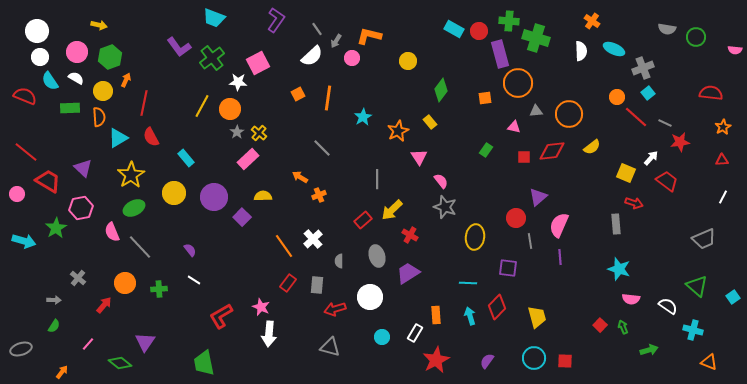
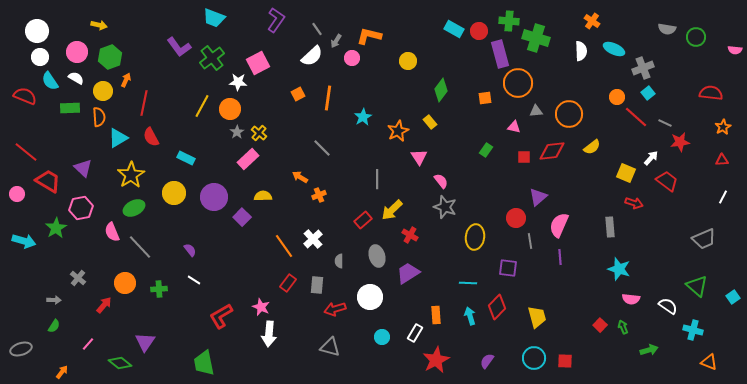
cyan rectangle at (186, 158): rotated 24 degrees counterclockwise
gray rectangle at (616, 224): moved 6 px left, 3 px down
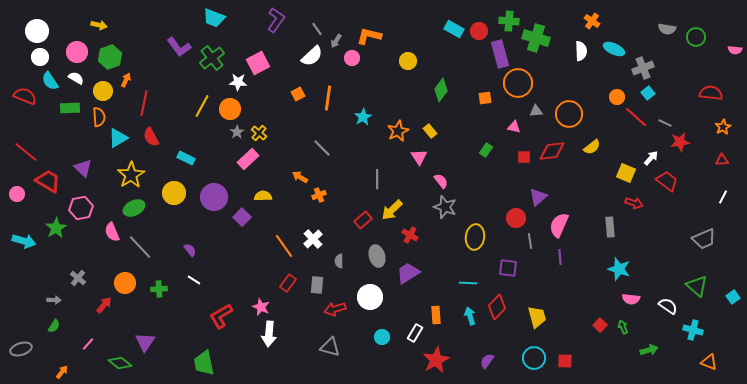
yellow rectangle at (430, 122): moved 9 px down
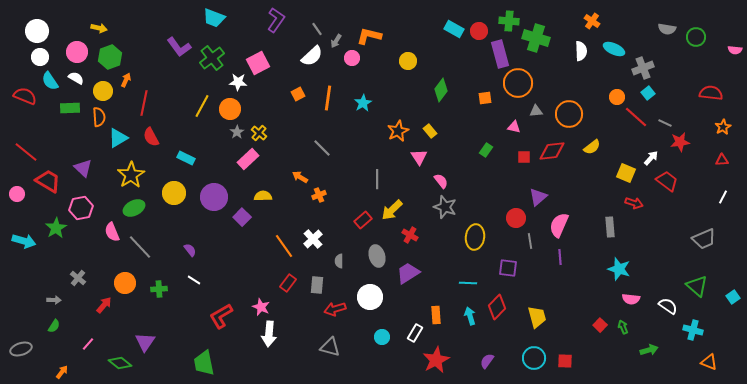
yellow arrow at (99, 25): moved 3 px down
cyan star at (363, 117): moved 14 px up
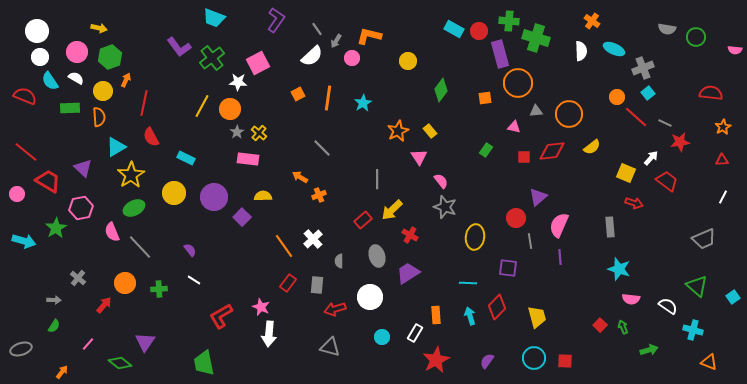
cyan triangle at (118, 138): moved 2 px left, 9 px down
pink rectangle at (248, 159): rotated 50 degrees clockwise
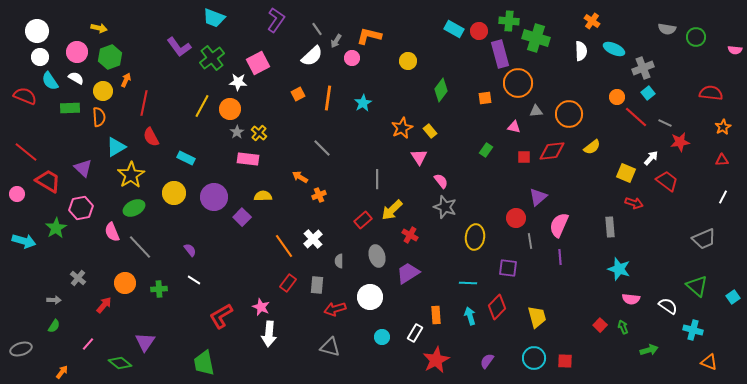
orange star at (398, 131): moved 4 px right, 3 px up
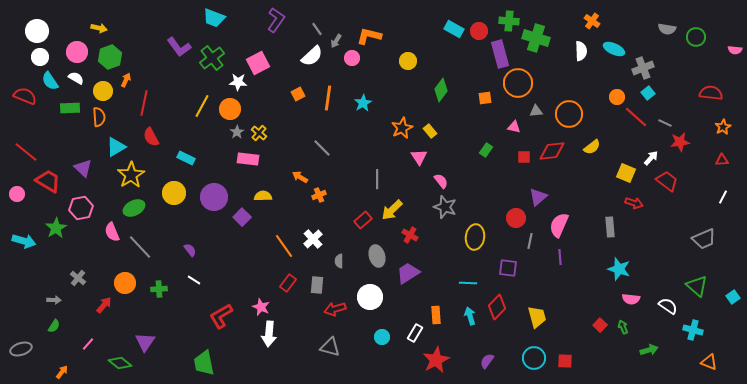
gray line at (530, 241): rotated 21 degrees clockwise
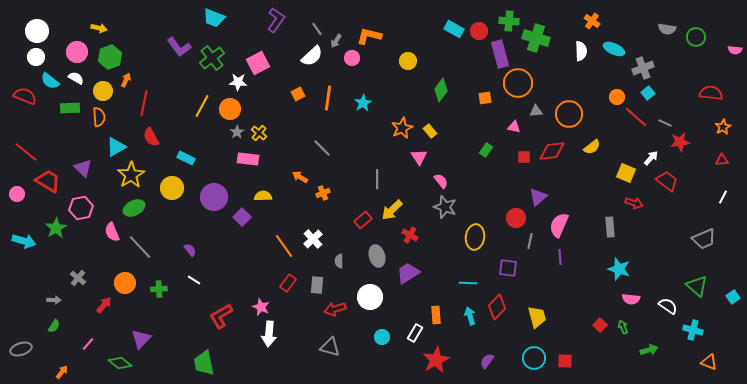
white circle at (40, 57): moved 4 px left
cyan semicircle at (50, 81): rotated 18 degrees counterclockwise
yellow circle at (174, 193): moved 2 px left, 5 px up
orange cross at (319, 195): moved 4 px right, 2 px up
purple triangle at (145, 342): moved 4 px left, 3 px up; rotated 10 degrees clockwise
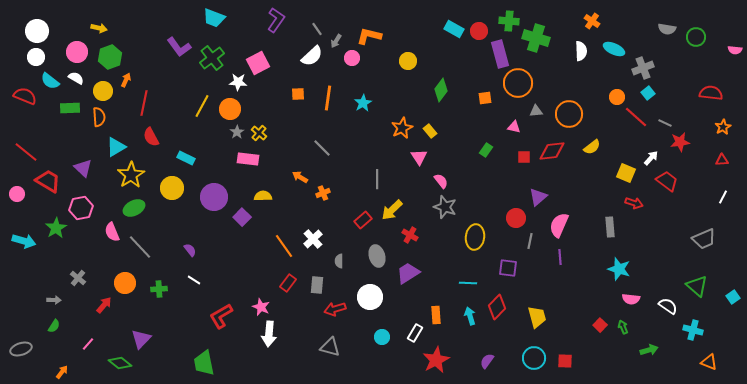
orange square at (298, 94): rotated 24 degrees clockwise
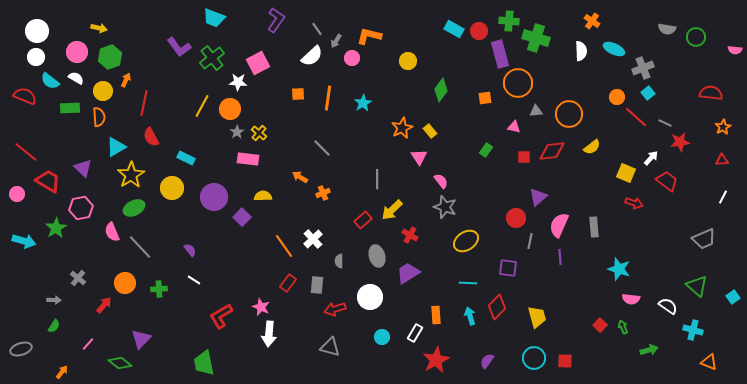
gray rectangle at (610, 227): moved 16 px left
yellow ellipse at (475, 237): moved 9 px left, 4 px down; rotated 50 degrees clockwise
